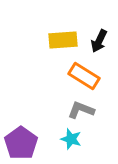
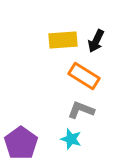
black arrow: moved 3 px left
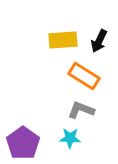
black arrow: moved 3 px right
cyan star: moved 1 px left, 1 px up; rotated 15 degrees counterclockwise
purple pentagon: moved 2 px right
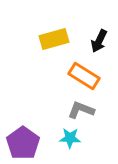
yellow rectangle: moved 9 px left, 1 px up; rotated 12 degrees counterclockwise
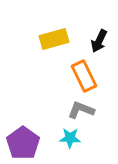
orange rectangle: rotated 32 degrees clockwise
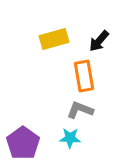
black arrow: rotated 15 degrees clockwise
orange rectangle: rotated 16 degrees clockwise
gray L-shape: moved 1 px left
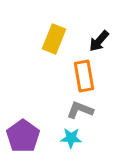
yellow rectangle: rotated 52 degrees counterclockwise
cyan star: moved 1 px right
purple pentagon: moved 7 px up
